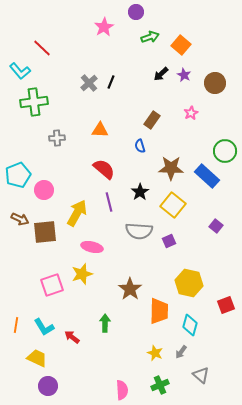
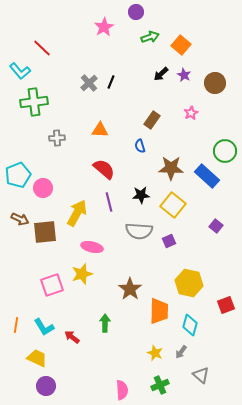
pink circle at (44, 190): moved 1 px left, 2 px up
black star at (140, 192): moved 1 px right, 3 px down; rotated 30 degrees clockwise
purple circle at (48, 386): moved 2 px left
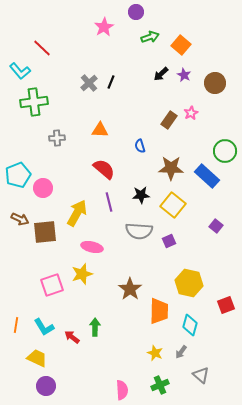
brown rectangle at (152, 120): moved 17 px right
green arrow at (105, 323): moved 10 px left, 4 px down
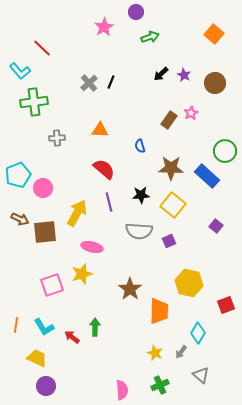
orange square at (181, 45): moved 33 px right, 11 px up
cyan diamond at (190, 325): moved 8 px right, 8 px down; rotated 15 degrees clockwise
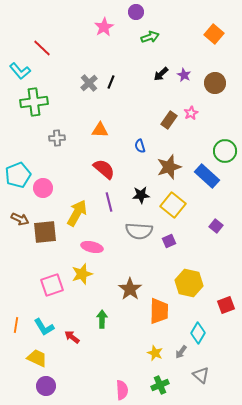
brown star at (171, 168): moved 2 px left, 1 px up; rotated 20 degrees counterclockwise
green arrow at (95, 327): moved 7 px right, 8 px up
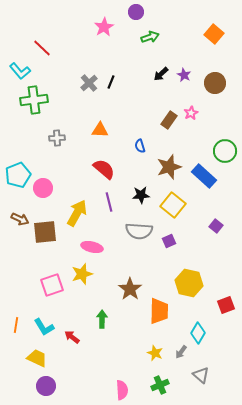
green cross at (34, 102): moved 2 px up
blue rectangle at (207, 176): moved 3 px left
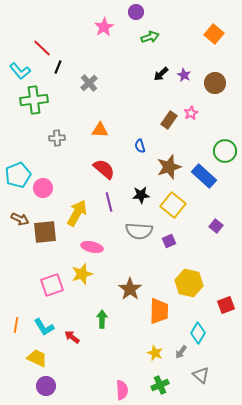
black line at (111, 82): moved 53 px left, 15 px up
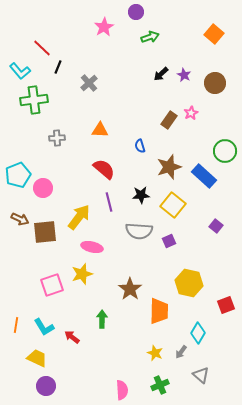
yellow arrow at (77, 213): moved 2 px right, 4 px down; rotated 8 degrees clockwise
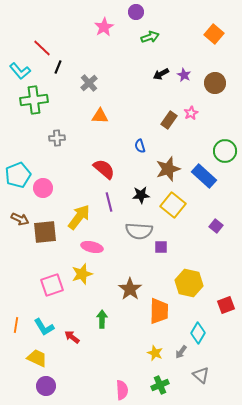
black arrow at (161, 74): rotated 14 degrees clockwise
orange triangle at (100, 130): moved 14 px up
brown star at (169, 167): moved 1 px left, 2 px down
purple square at (169, 241): moved 8 px left, 6 px down; rotated 24 degrees clockwise
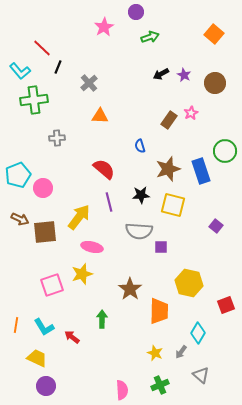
blue rectangle at (204, 176): moved 3 px left, 5 px up; rotated 30 degrees clockwise
yellow square at (173, 205): rotated 25 degrees counterclockwise
